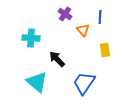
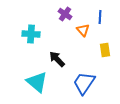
cyan cross: moved 4 px up
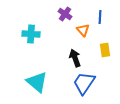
black arrow: moved 18 px right, 1 px up; rotated 24 degrees clockwise
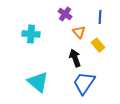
orange triangle: moved 4 px left, 2 px down
yellow rectangle: moved 7 px left, 5 px up; rotated 32 degrees counterclockwise
cyan triangle: moved 1 px right
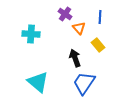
orange triangle: moved 4 px up
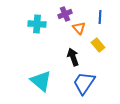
purple cross: rotated 32 degrees clockwise
cyan cross: moved 6 px right, 10 px up
black arrow: moved 2 px left, 1 px up
cyan triangle: moved 3 px right, 1 px up
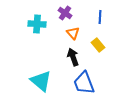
purple cross: moved 1 px up; rotated 32 degrees counterclockwise
orange triangle: moved 6 px left, 5 px down
blue trapezoid: rotated 55 degrees counterclockwise
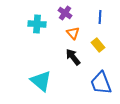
black arrow: rotated 18 degrees counterclockwise
blue trapezoid: moved 17 px right
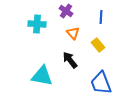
purple cross: moved 1 px right, 2 px up
blue line: moved 1 px right
black arrow: moved 3 px left, 3 px down
cyan triangle: moved 1 px right, 5 px up; rotated 30 degrees counterclockwise
